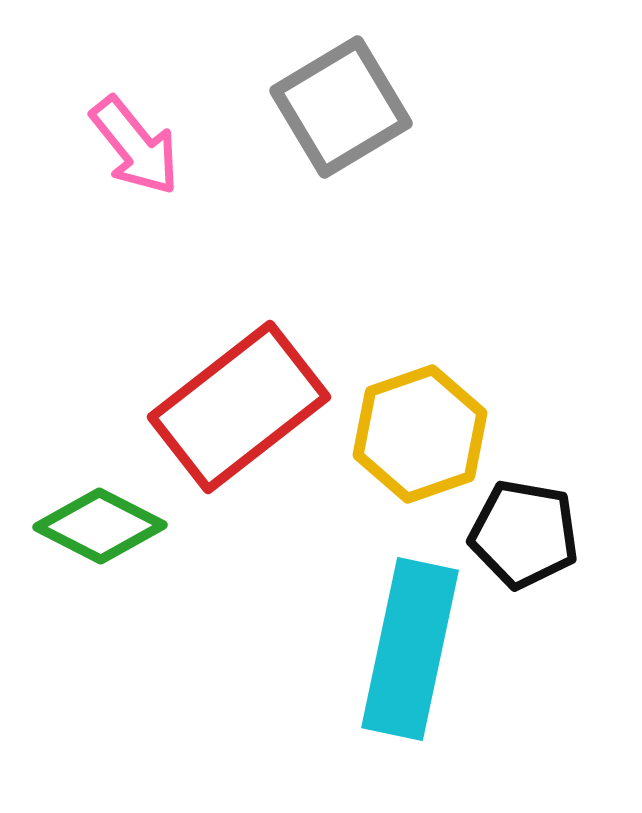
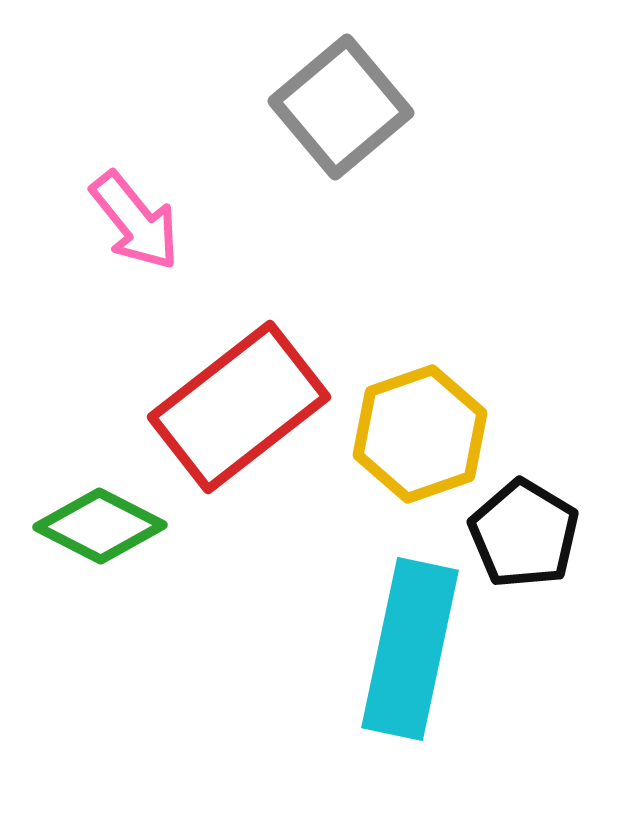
gray square: rotated 9 degrees counterclockwise
pink arrow: moved 75 px down
black pentagon: rotated 21 degrees clockwise
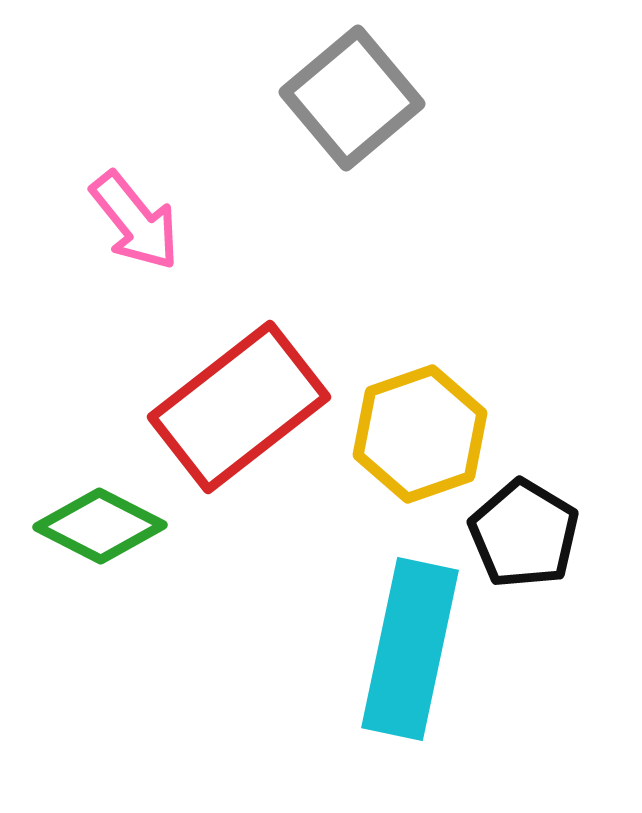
gray square: moved 11 px right, 9 px up
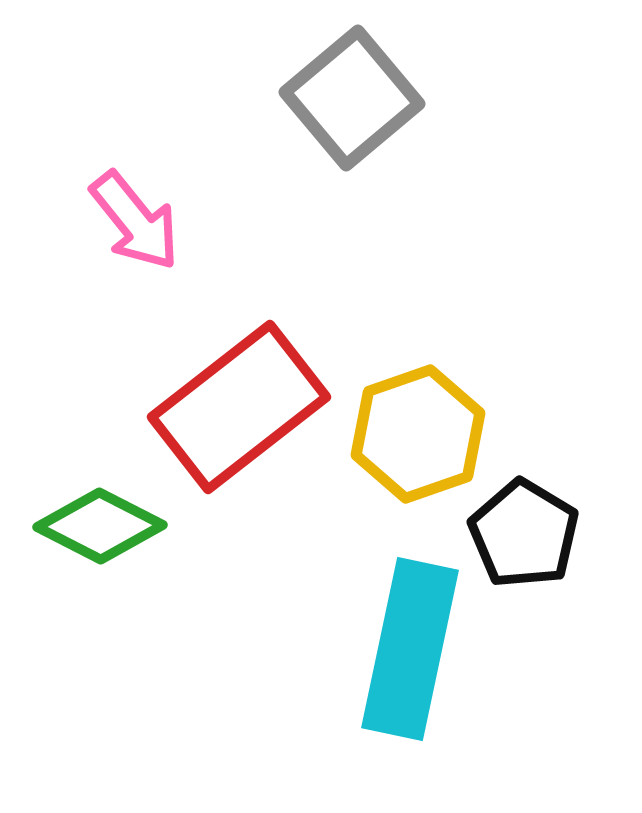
yellow hexagon: moved 2 px left
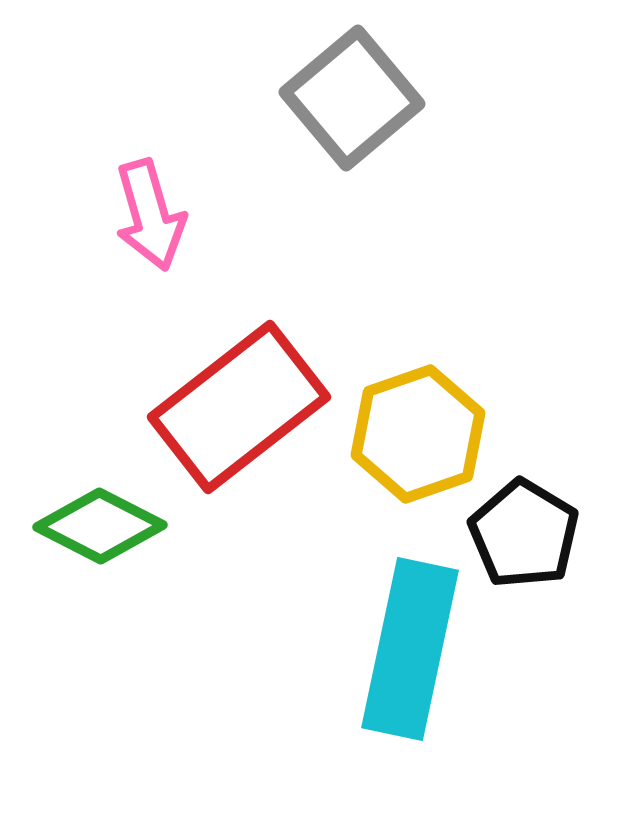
pink arrow: moved 15 px right, 6 px up; rotated 23 degrees clockwise
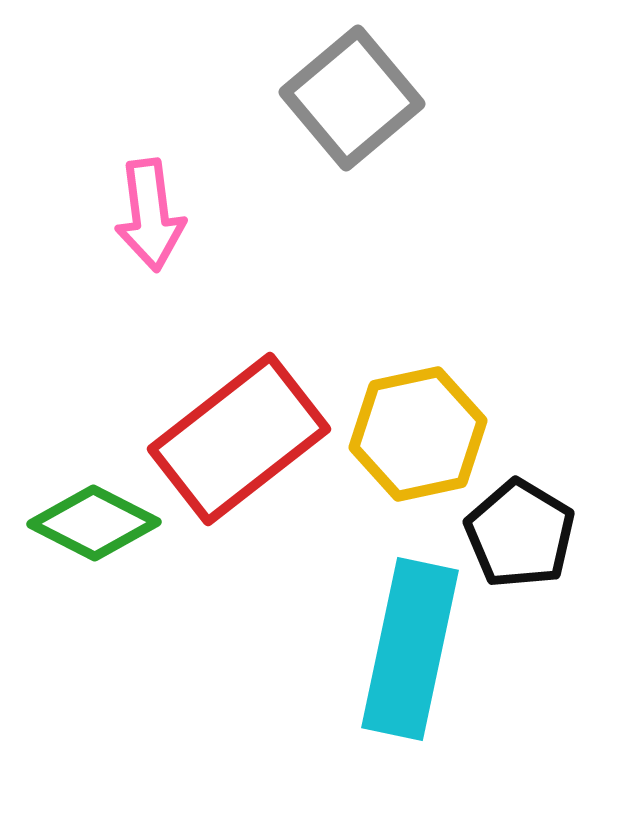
pink arrow: rotated 9 degrees clockwise
red rectangle: moved 32 px down
yellow hexagon: rotated 7 degrees clockwise
green diamond: moved 6 px left, 3 px up
black pentagon: moved 4 px left
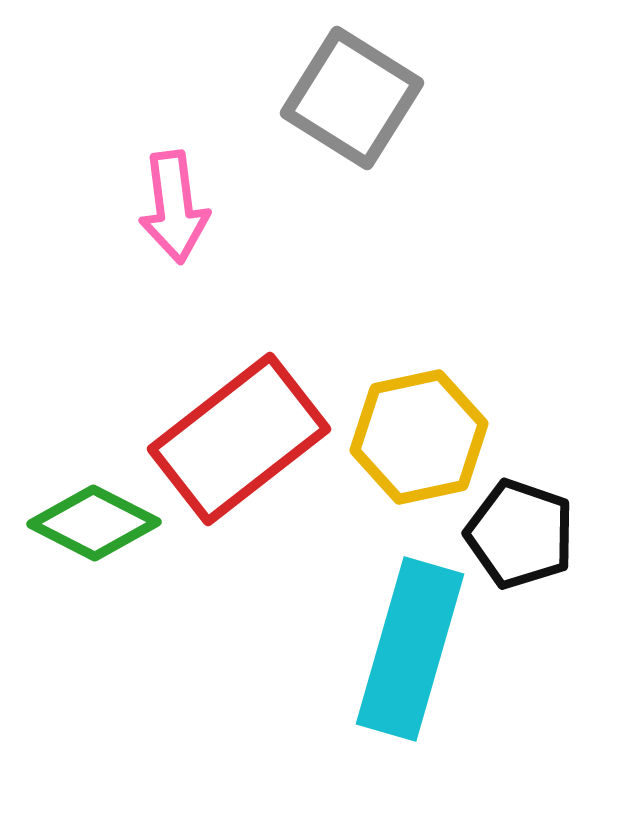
gray square: rotated 18 degrees counterclockwise
pink arrow: moved 24 px right, 8 px up
yellow hexagon: moved 1 px right, 3 px down
black pentagon: rotated 12 degrees counterclockwise
cyan rectangle: rotated 4 degrees clockwise
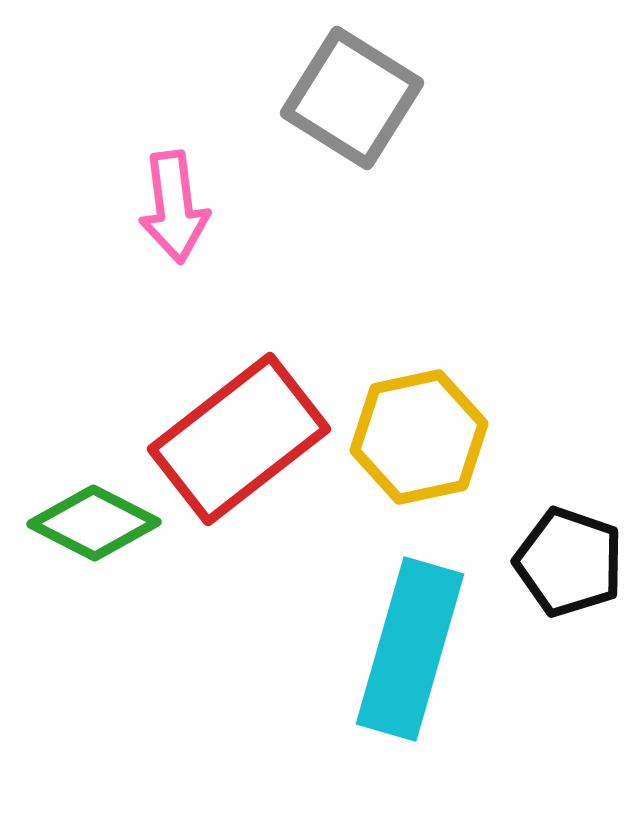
black pentagon: moved 49 px right, 28 px down
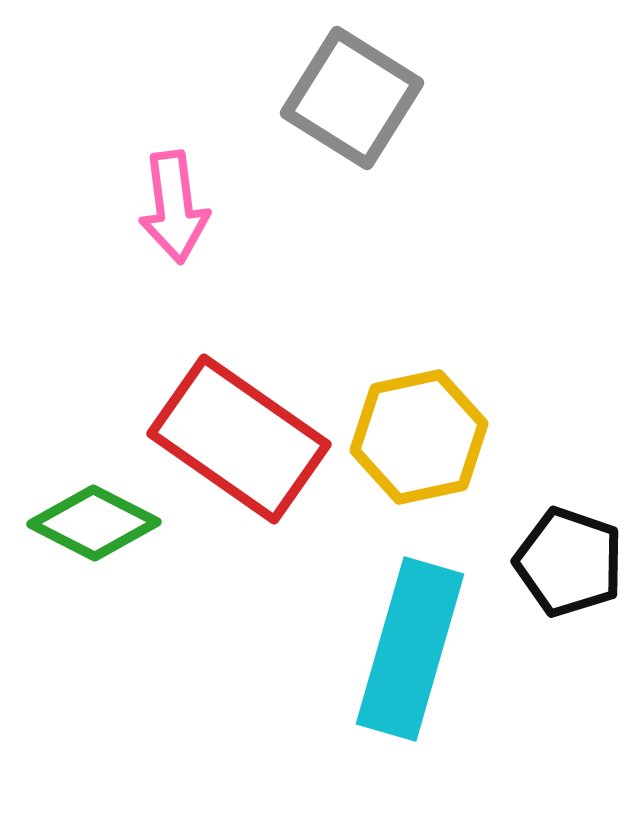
red rectangle: rotated 73 degrees clockwise
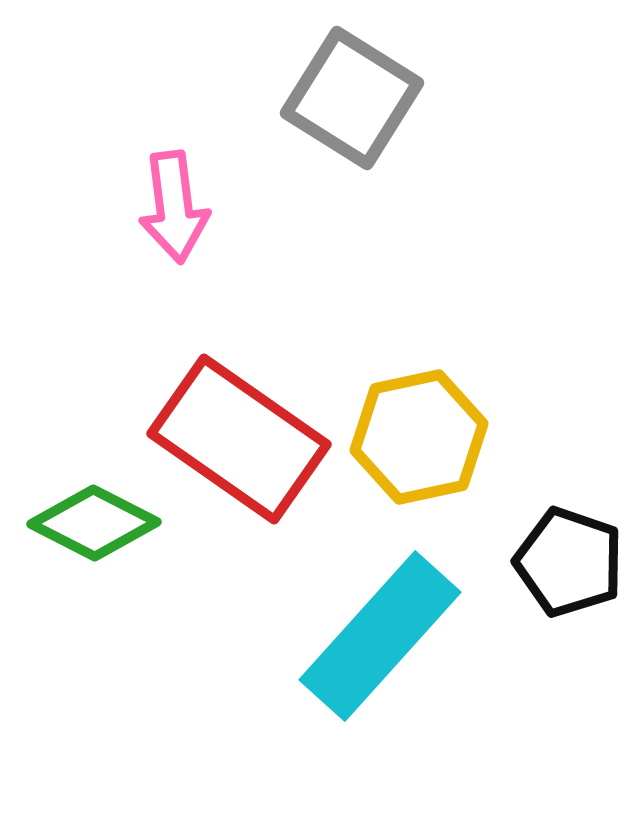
cyan rectangle: moved 30 px left, 13 px up; rotated 26 degrees clockwise
